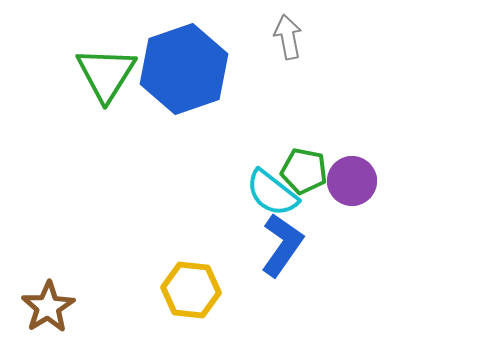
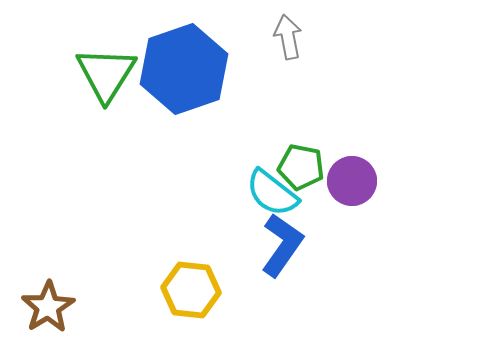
green pentagon: moved 3 px left, 4 px up
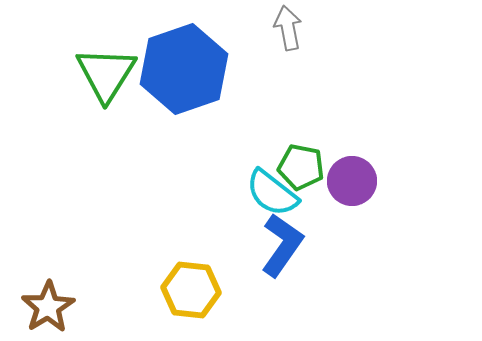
gray arrow: moved 9 px up
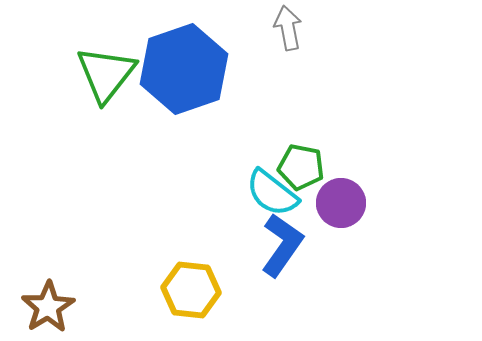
green triangle: rotated 6 degrees clockwise
purple circle: moved 11 px left, 22 px down
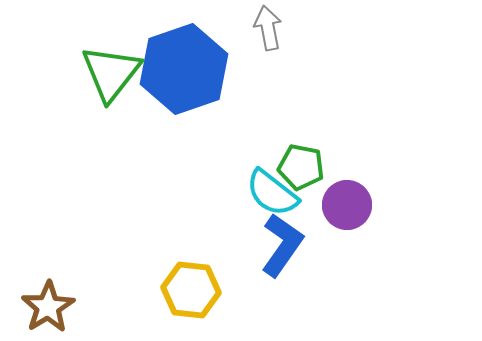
gray arrow: moved 20 px left
green triangle: moved 5 px right, 1 px up
purple circle: moved 6 px right, 2 px down
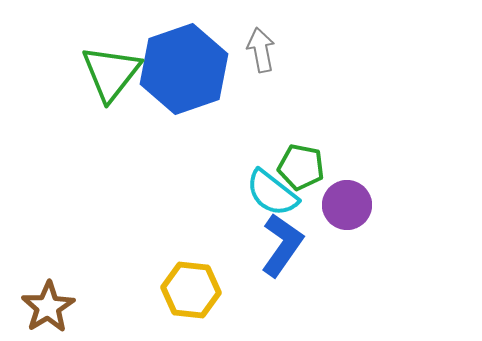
gray arrow: moved 7 px left, 22 px down
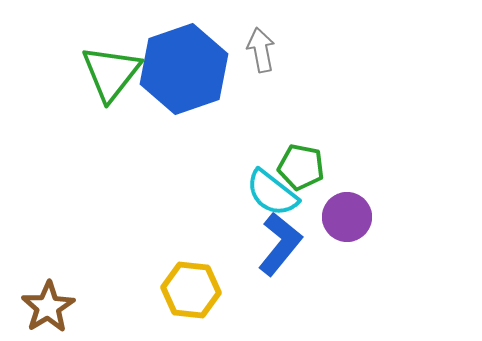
purple circle: moved 12 px down
blue L-shape: moved 2 px left, 1 px up; rotated 4 degrees clockwise
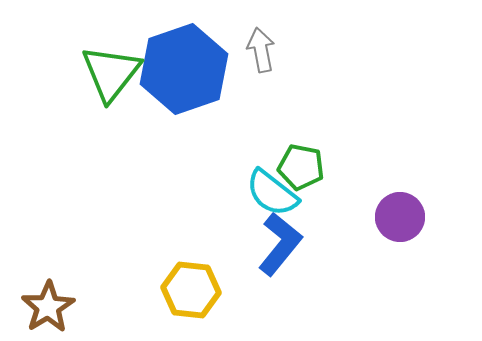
purple circle: moved 53 px right
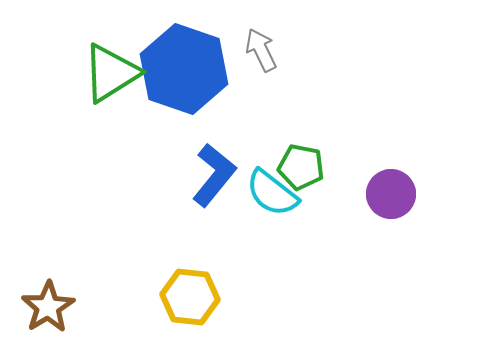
gray arrow: rotated 15 degrees counterclockwise
blue hexagon: rotated 22 degrees counterclockwise
green triangle: rotated 20 degrees clockwise
purple circle: moved 9 px left, 23 px up
blue L-shape: moved 66 px left, 69 px up
yellow hexagon: moved 1 px left, 7 px down
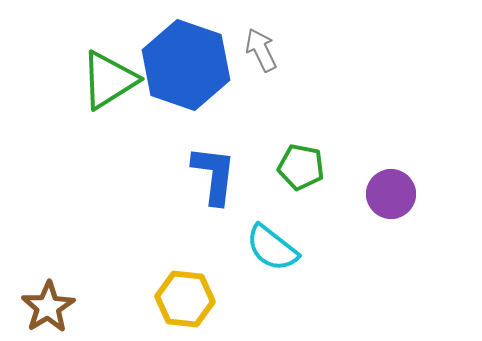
blue hexagon: moved 2 px right, 4 px up
green triangle: moved 2 px left, 7 px down
blue L-shape: rotated 32 degrees counterclockwise
cyan semicircle: moved 55 px down
yellow hexagon: moved 5 px left, 2 px down
